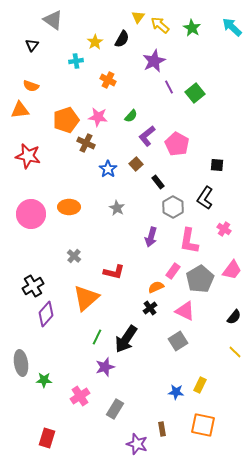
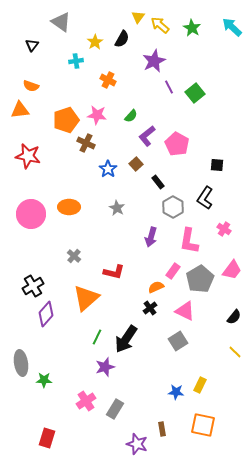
gray triangle at (53, 20): moved 8 px right, 2 px down
pink star at (98, 117): moved 1 px left, 2 px up
pink cross at (80, 396): moved 6 px right, 5 px down
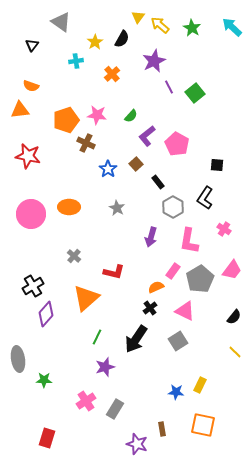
orange cross at (108, 80): moved 4 px right, 6 px up; rotated 21 degrees clockwise
black arrow at (126, 339): moved 10 px right
gray ellipse at (21, 363): moved 3 px left, 4 px up
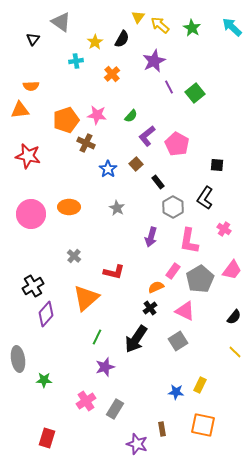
black triangle at (32, 45): moved 1 px right, 6 px up
orange semicircle at (31, 86): rotated 21 degrees counterclockwise
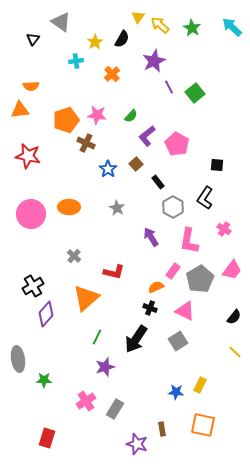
purple arrow at (151, 237): rotated 132 degrees clockwise
black cross at (150, 308): rotated 32 degrees counterclockwise
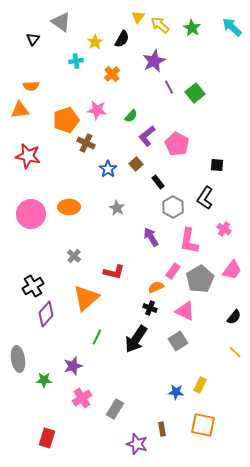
pink star at (97, 115): moved 5 px up
purple star at (105, 367): moved 32 px left, 1 px up
pink cross at (86, 401): moved 4 px left, 3 px up
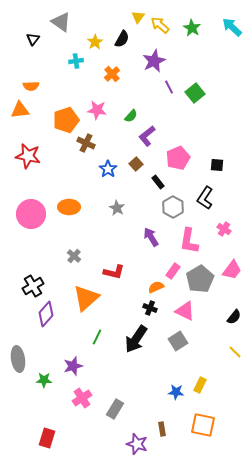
pink pentagon at (177, 144): moved 1 px right, 14 px down; rotated 20 degrees clockwise
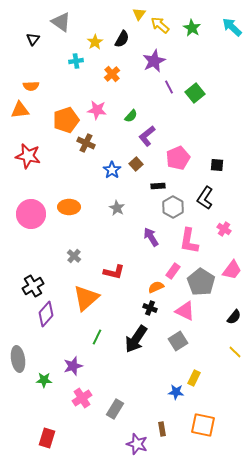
yellow triangle at (138, 17): moved 1 px right, 3 px up
blue star at (108, 169): moved 4 px right, 1 px down
black rectangle at (158, 182): moved 4 px down; rotated 56 degrees counterclockwise
gray pentagon at (200, 279): moved 1 px right, 3 px down; rotated 8 degrees counterclockwise
yellow rectangle at (200, 385): moved 6 px left, 7 px up
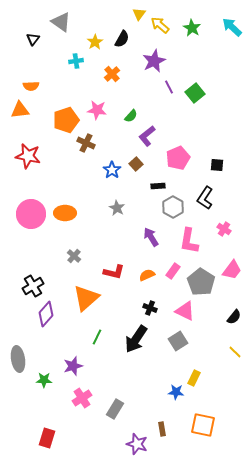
orange ellipse at (69, 207): moved 4 px left, 6 px down
orange semicircle at (156, 287): moved 9 px left, 12 px up
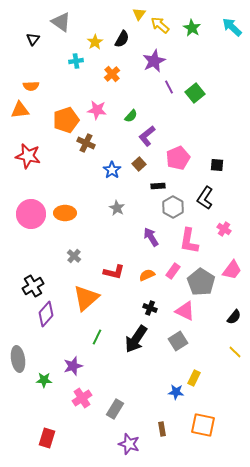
brown square at (136, 164): moved 3 px right
purple star at (137, 444): moved 8 px left
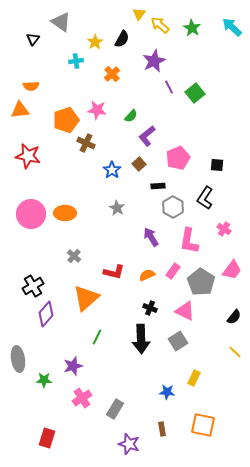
black arrow at (136, 339): moved 5 px right; rotated 36 degrees counterclockwise
blue star at (176, 392): moved 9 px left
